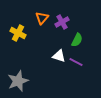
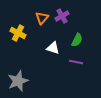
purple cross: moved 6 px up
white triangle: moved 6 px left, 8 px up
purple line: rotated 16 degrees counterclockwise
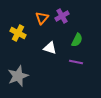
white triangle: moved 3 px left
gray star: moved 5 px up
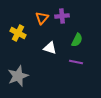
purple cross: rotated 24 degrees clockwise
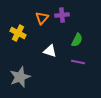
purple cross: moved 1 px up
white triangle: moved 3 px down
purple line: moved 2 px right
gray star: moved 2 px right, 1 px down
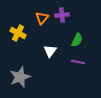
white triangle: rotated 48 degrees clockwise
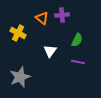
orange triangle: rotated 32 degrees counterclockwise
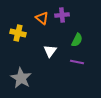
yellow cross: rotated 14 degrees counterclockwise
purple line: moved 1 px left
gray star: moved 1 px right, 1 px down; rotated 20 degrees counterclockwise
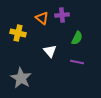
green semicircle: moved 2 px up
white triangle: rotated 16 degrees counterclockwise
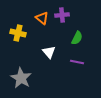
white triangle: moved 1 px left, 1 px down
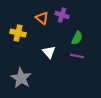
purple cross: rotated 24 degrees clockwise
purple line: moved 6 px up
